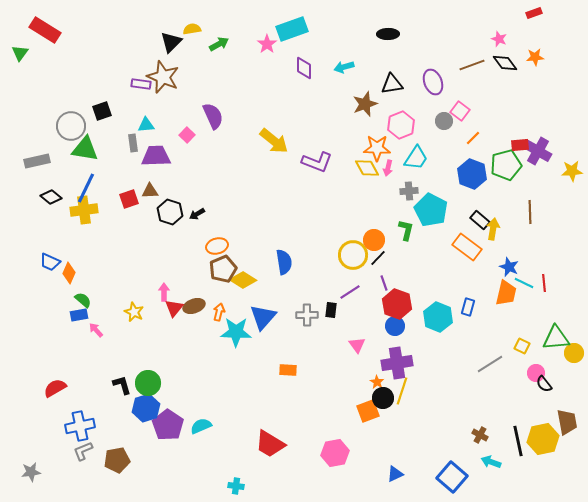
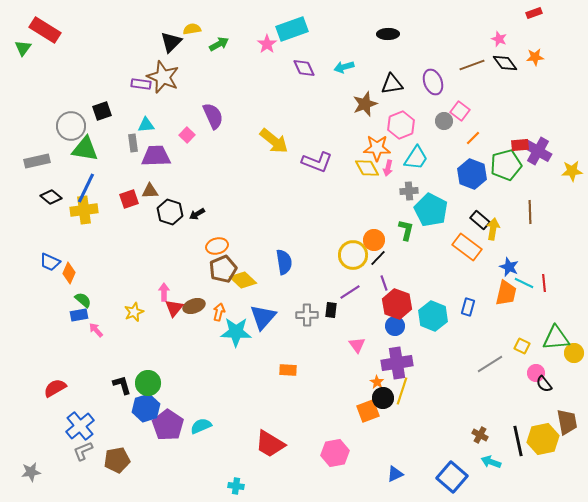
green triangle at (20, 53): moved 3 px right, 5 px up
purple diamond at (304, 68): rotated 25 degrees counterclockwise
yellow diamond at (243, 280): rotated 12 degrees clockwise
yellow star at (134, 312): rotated 24 degrees clockwise
cyan hexagon at (438, 317): moved 5 px left, 1 px up
blue cross at (80, 426): rotated 28 degrees counterclockwise
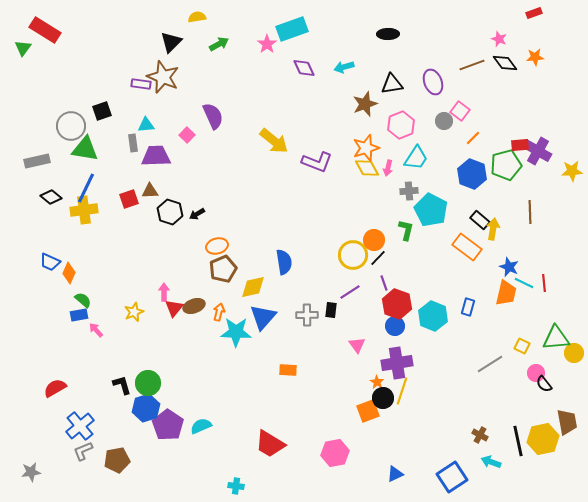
yellow semicircle at (192, 29): moved 5 px right, 12 px up
orange star at (377, 148): moved 11 px left; rotated 20 degrees counterclockwise
yellow diamond at (243, 280): moved 10 px right, 7 px down; rotated 56 degrees counterclockwise
blue square at (452, 477): rotated 16 degrees clockwise
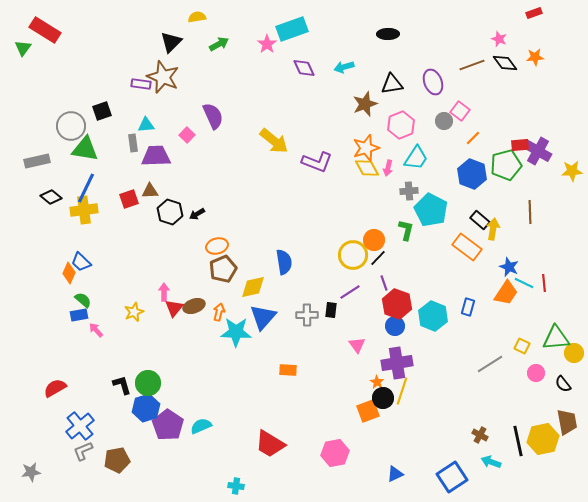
blue trapezoid at (50, 262): moved 31 px right; rotated 20 degrees clockwise
orange trapezoid at (506, 293): rotated 20 degrees clockwise
black semicircle at (544, 384): moved 19 px right
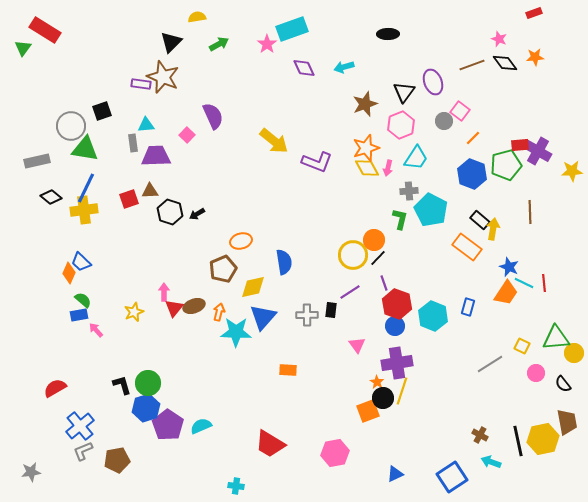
black triangle at (392, 84): moved 12 px right, 8 px down; rotated 45 degrees counterclockwise
green L-shape at (406, 230): moved 6 px left, 11 px up
orange ellipse at (217, 246): moved 24 px right, 5 px up
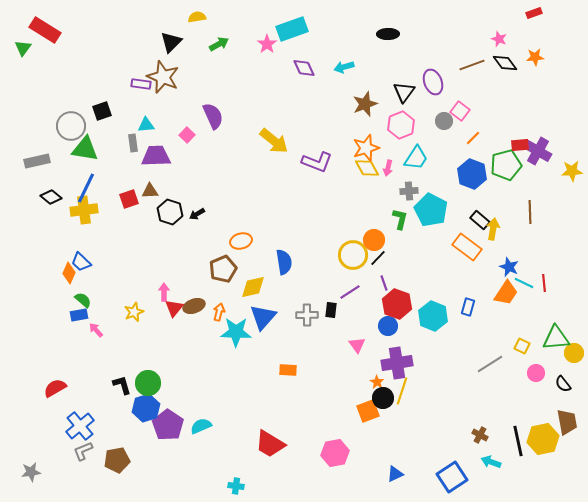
blue circle at (395, 326): moved 7 px left
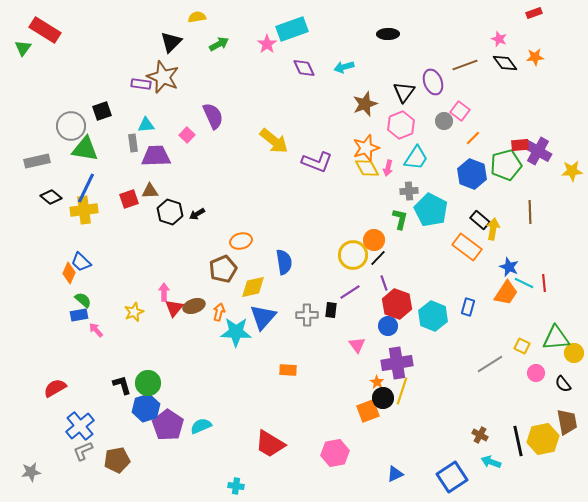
brown line at (472, 65): moved 7 px left
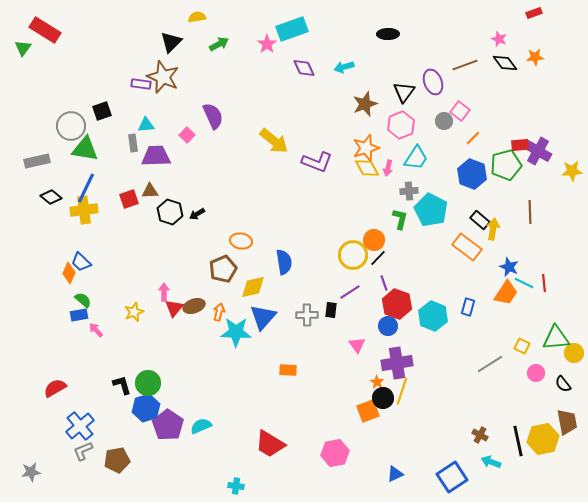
orange ellipse at (241, 241): rotated 25 degrees clockwise
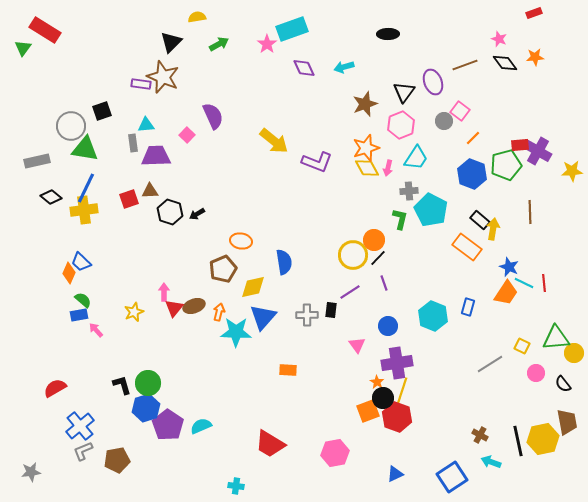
red hexagon at (397, 304): moved 113 px down
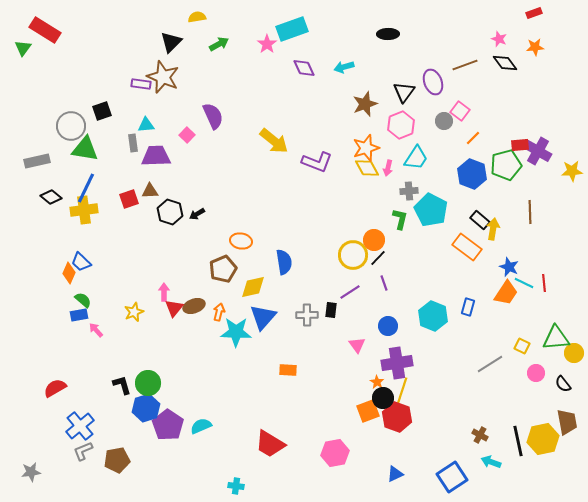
orange star at (535, 57): moved 10 px up
